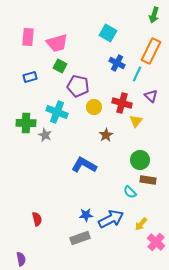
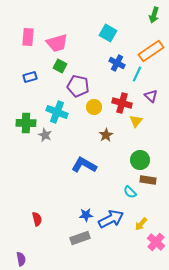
orange rectangle: rotated 30 degrees clockwise
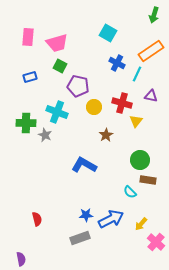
purple triangle: rotated 32 degrees counterclockwise
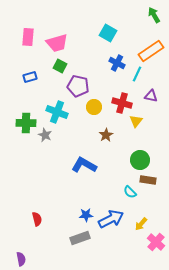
green arrow: rotated 133 degrees clockwise
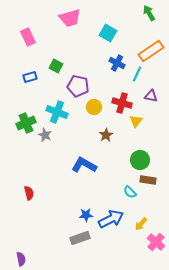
green arrow: moved 5 px left, 2 px up
pink rectangle: rotated 30 degrees counterclockwise
pink trapezoid: moved 13 px right, 25 px up
green square: moved 4 px left
green cross: rotated 24 degrees counterclockwise
red semicircle: moved 8 px left, 26 px up
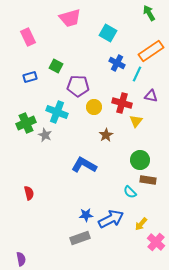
purple pentagon: rotated 10 degrees counterclockwise
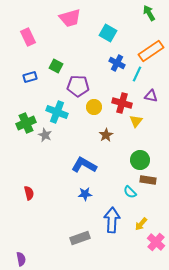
blue star: moved 1 px left, 21 px up
blue arrow: moved 1 px right, 1 px down; rotated 60 degrees counterclockwise
